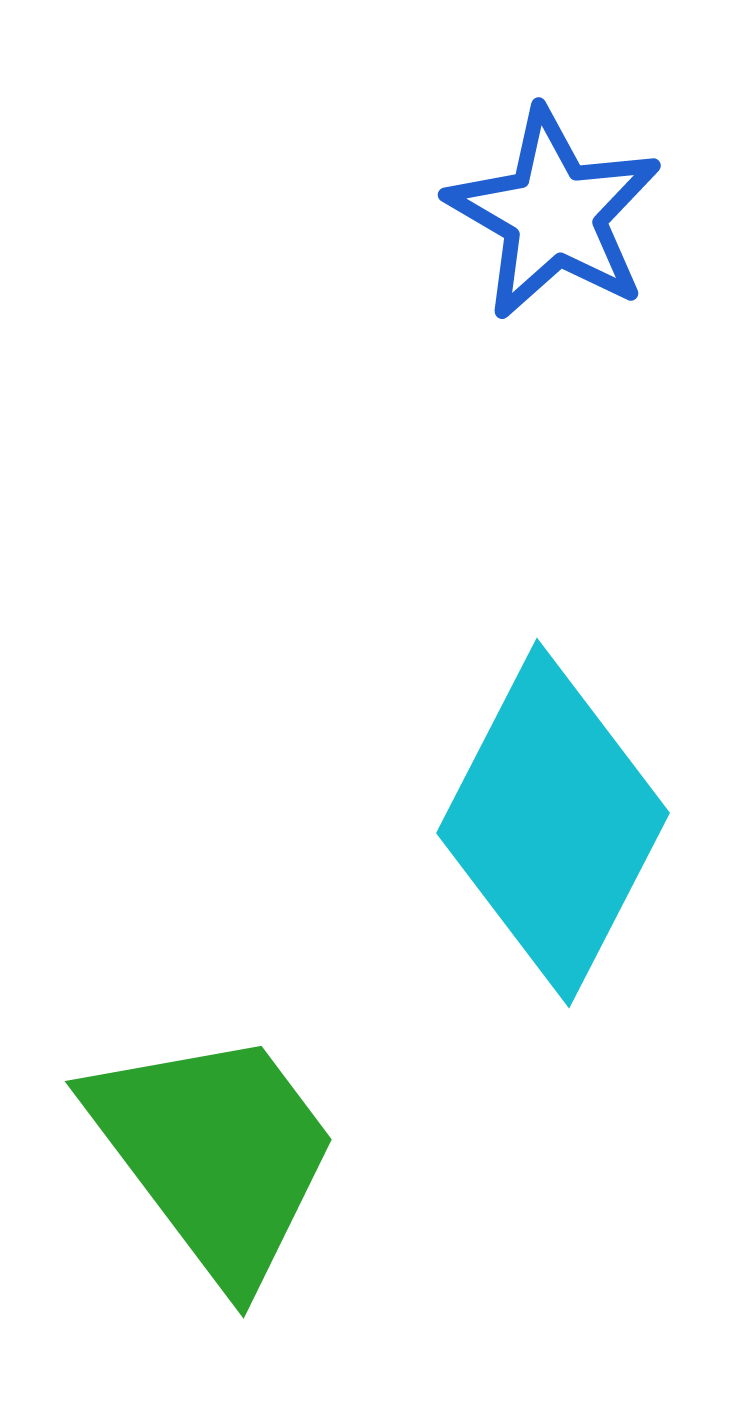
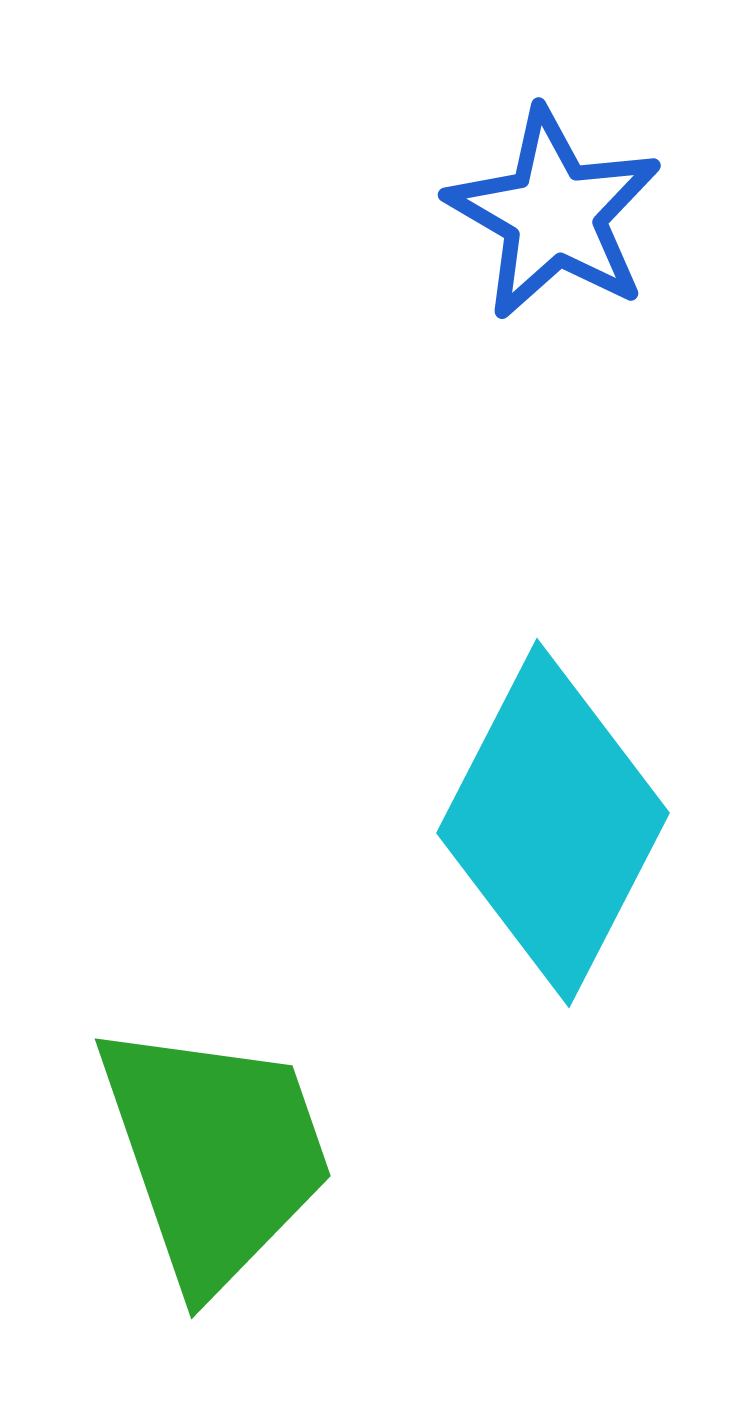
green trapezoid: rotated 18 degrees clockwise
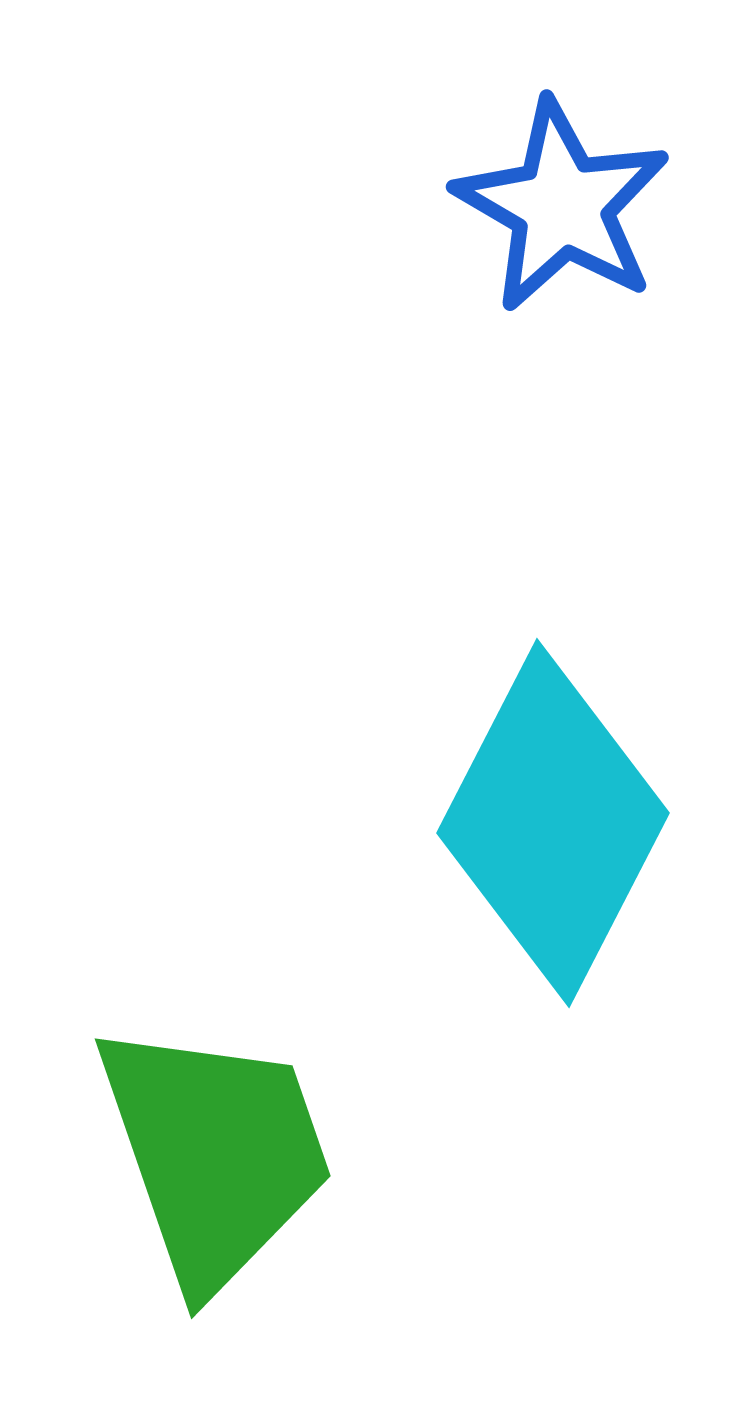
blue star: moved 8 px right, 8 px up
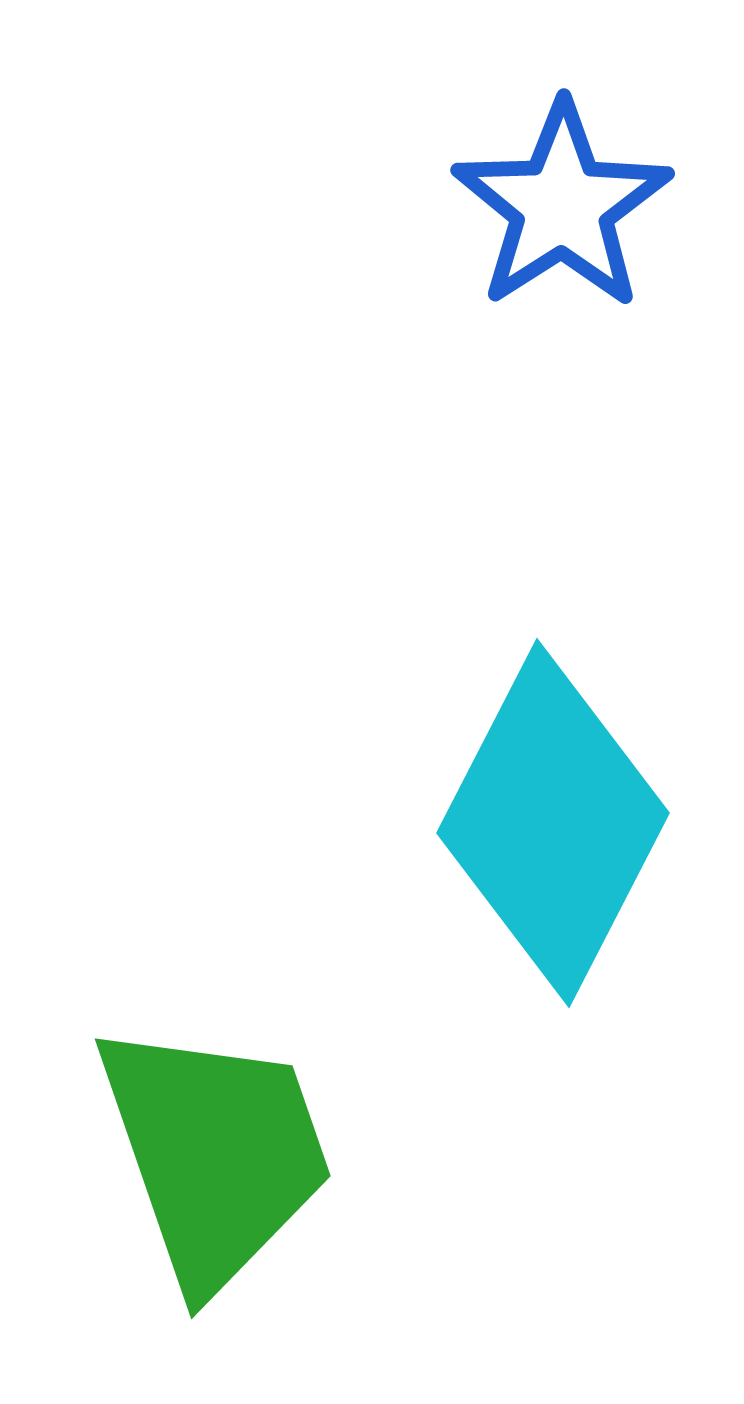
blue star: rotated 9 degrees clockwise
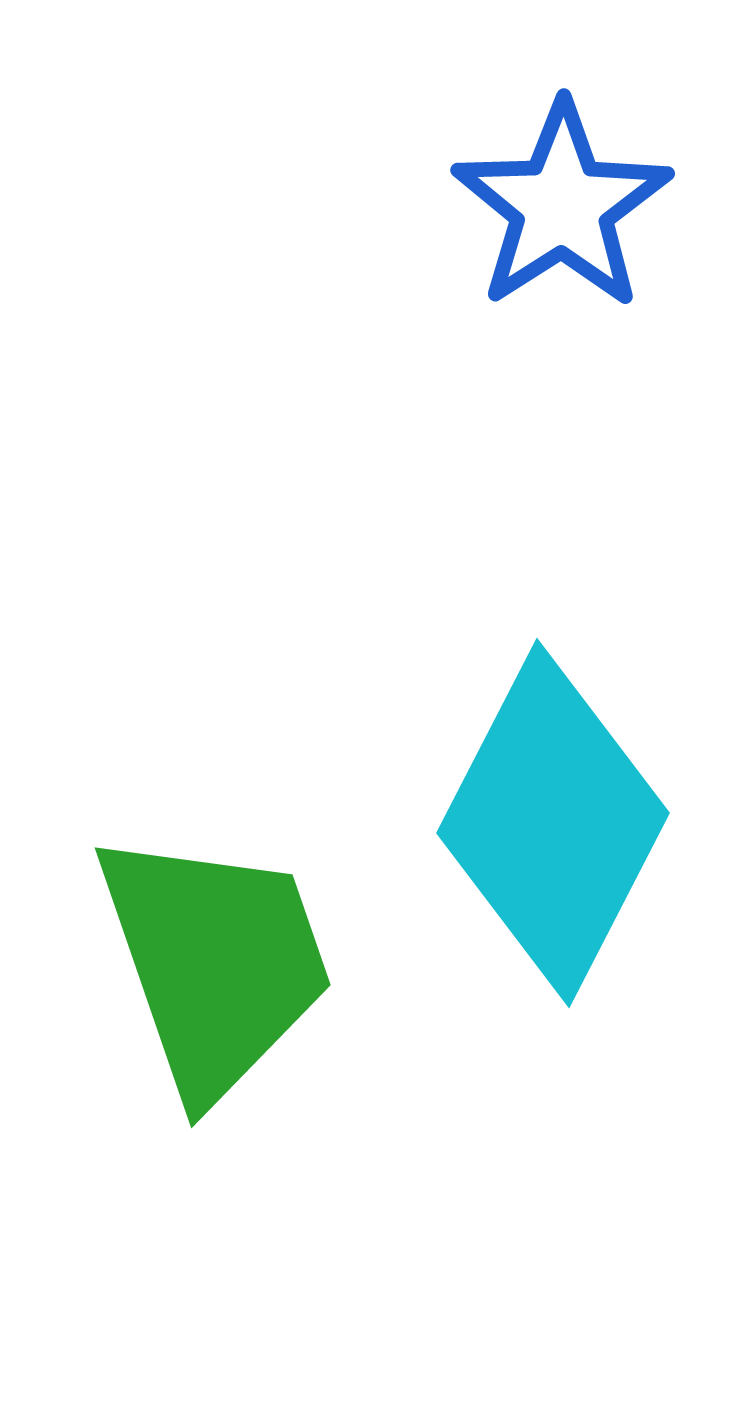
green trapezoid: moved 191 px up
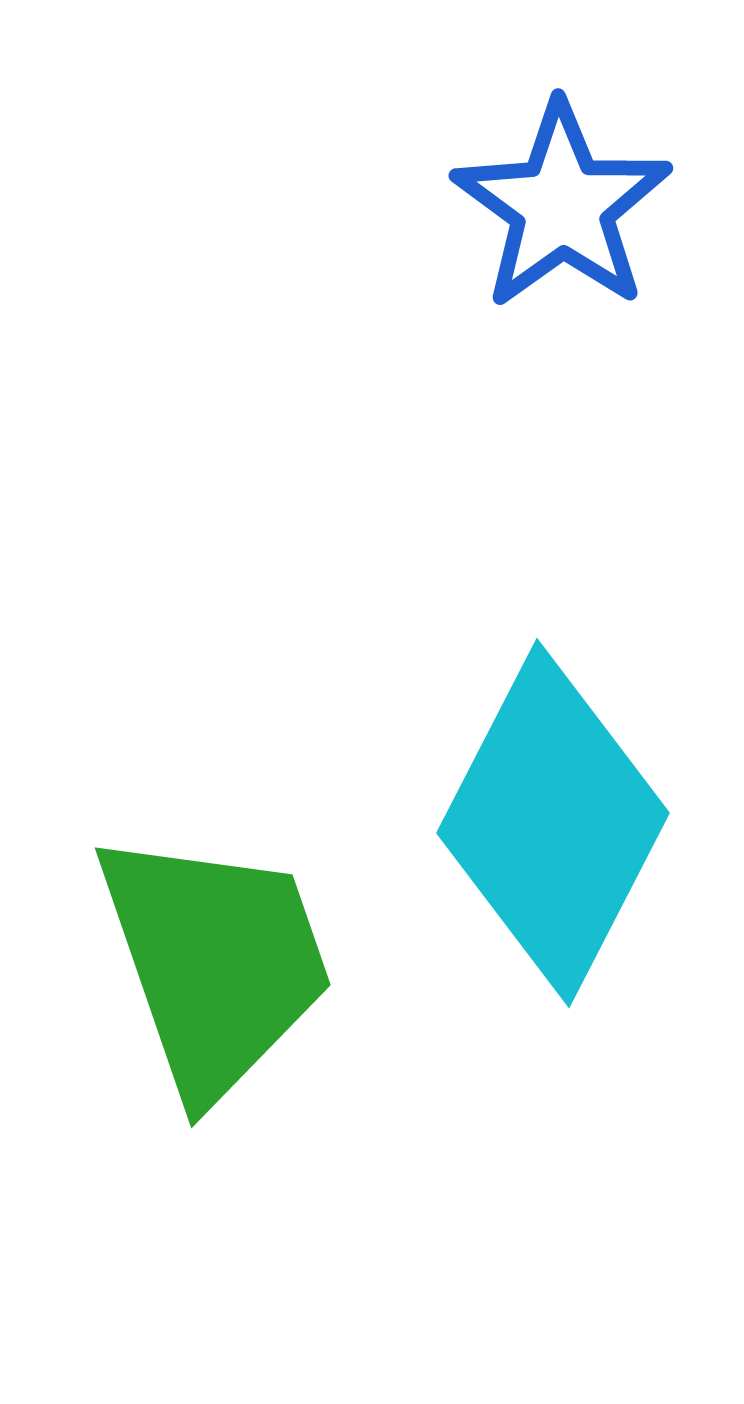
blue star: rotated 3 degrees counterclockwise
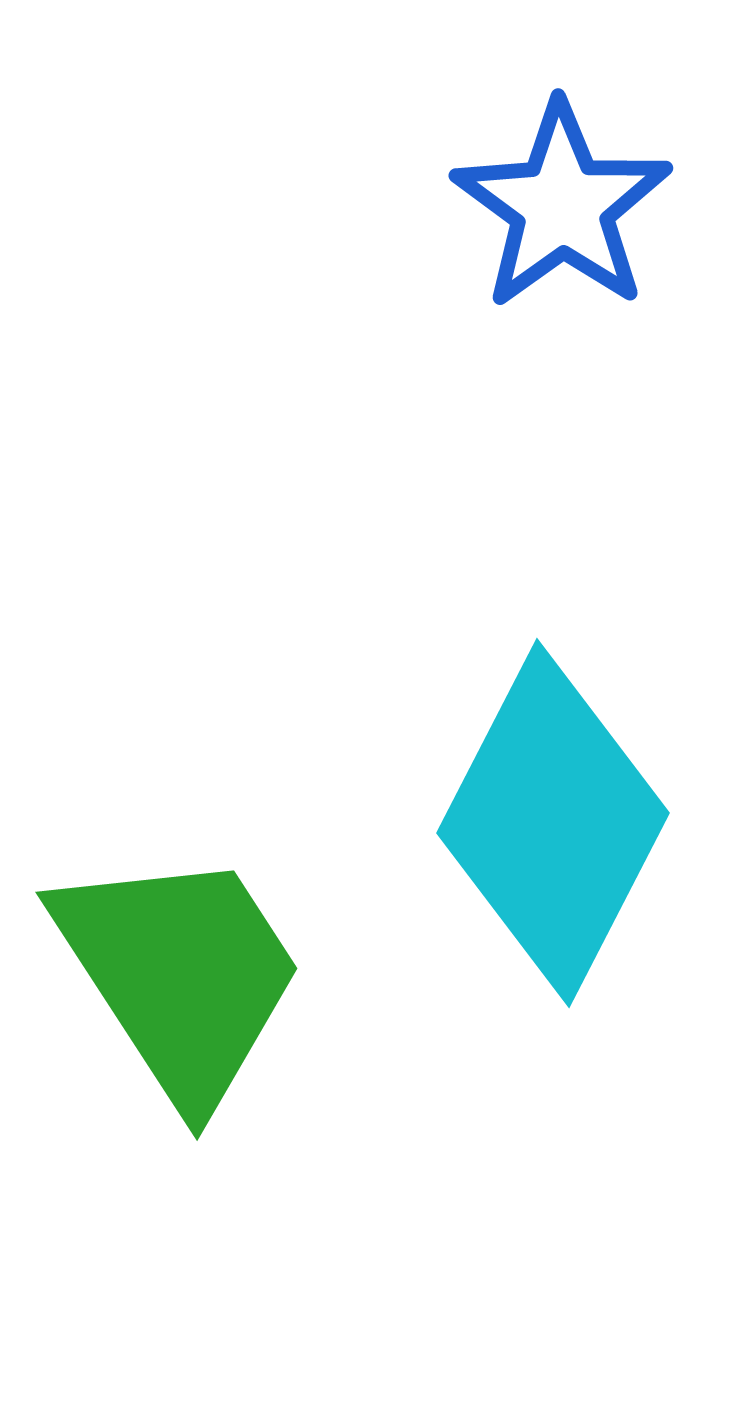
green trapezoid: moved 35 px left, 12 px down; rotated 14 degrees counterclockwise
